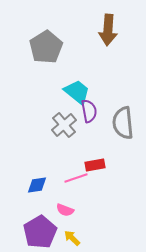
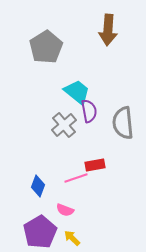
blue diamond: moved 1 px right, 1 px down; rotated 60 degrees counterclockwise
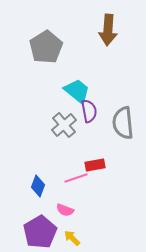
cyan trapezoid: moved 1 px up
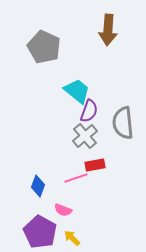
gray pentagon: moved 2 px left; rotated 16 degrees counterclockwise
purple semicircle: rotated 30 degrees clockwise
gray cross: moved 21 px right, 11 px down
pink semicircle: moved 2 px left
purple pentagon: rotated 12 degrees counterclockwise
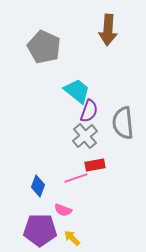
purple pentagon: moved 2 px up; rotated 28 degrees counterclockwise
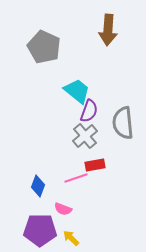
pink semicircle: moved 1 px up
yellow arrow: moved 1 px left
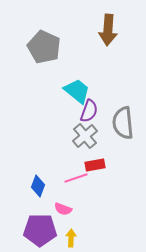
yellow arrow: rotated 48 degrees clockwise
